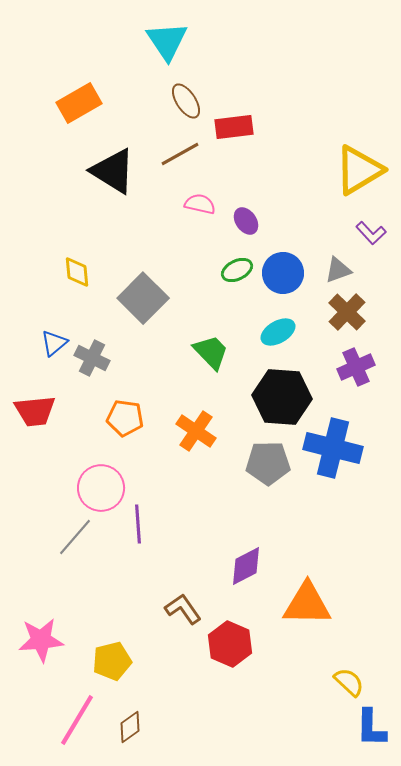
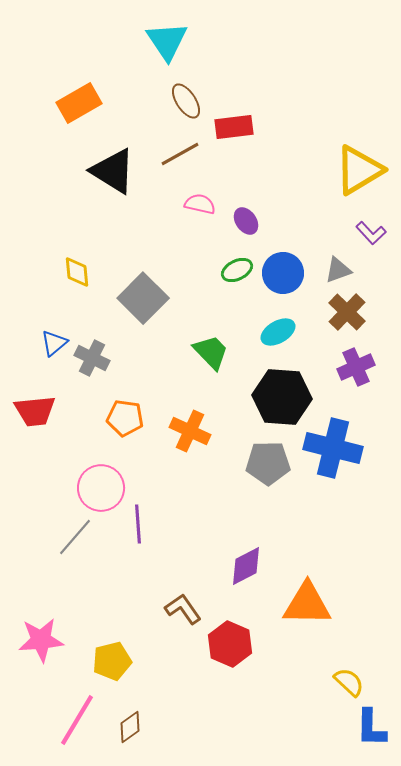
orange cross: moved 6 px left; rotated 9 degrees counterclockwise
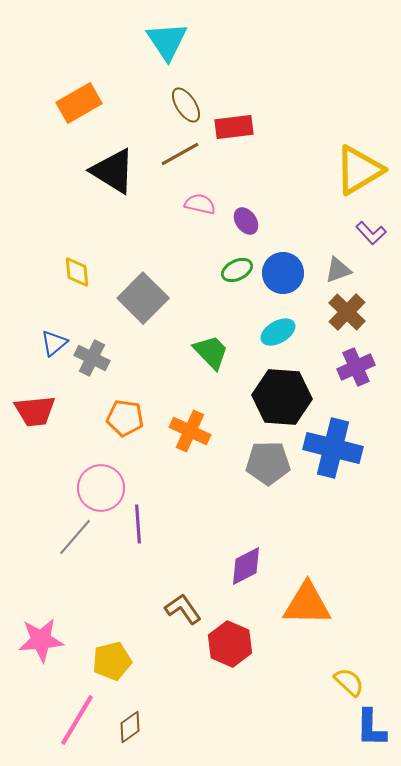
brown ellipse: moved 4 px down
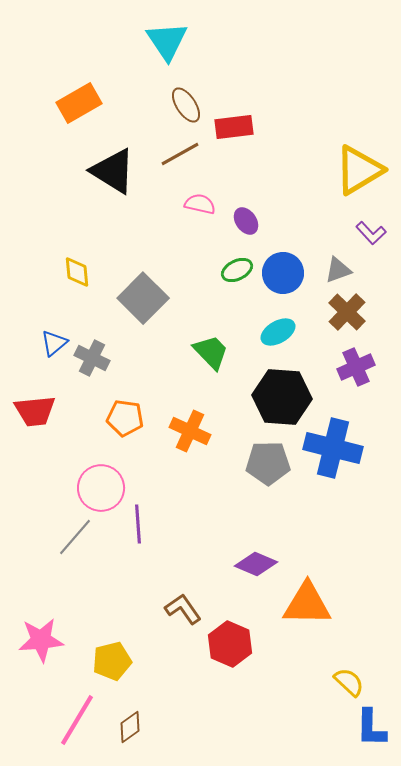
purple diamond: moved 10 px right, 2 px up; rotated 51 degrees clockwise
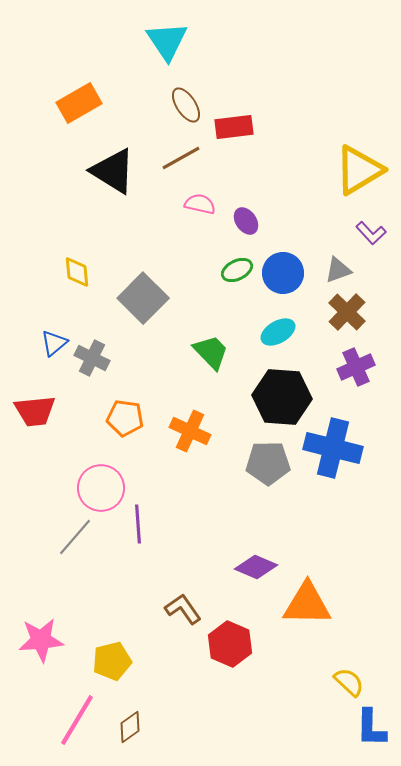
brown line: moved 1 px right, 4 px down
purple diamond: moved 3 px down
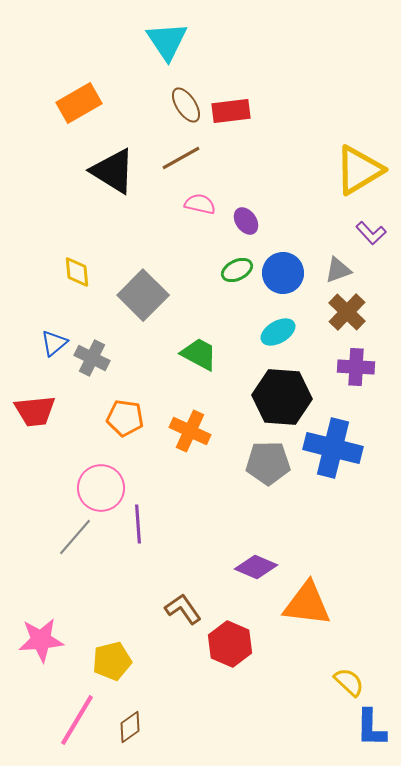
red rectangle: moved 3 px left, 16 px up
gray square: moved 3 px up
green trapezoid: moved 12 px left, 2 px down; rotated 18 degrees counterclockwise
purple cross: rotated 27 degrees clockwise
orange triangle: rotated 6 degrees clockwise
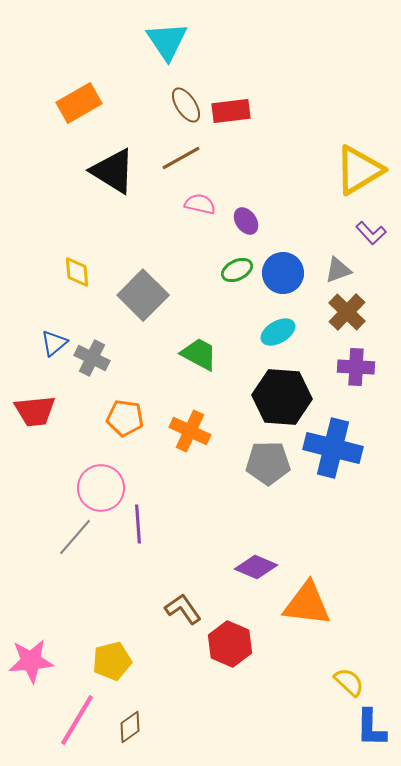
pink star: moved 10 px left, 21 px down
